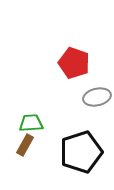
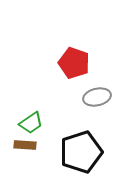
green trapezoid: rotated 150 degrees clockwise
brown rectangle: rotated 65 degrees clockwise
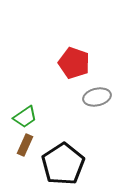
green trapezoid: moved 6 px left, 6 px up
brown rectangle: rotated 70 degrees counterclockwise
black pentagon: moved 18 px left, 12 px down; rotated 15 degrees counterclockwise
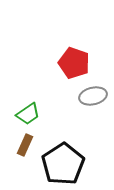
gray ellipse: moved 4 px left, 1 px up
green trapezoid: moved 3 px right, 3 px up
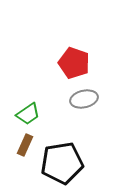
gray ellipse: moved 9 px left, 3 px down
black pentagon: moved 1 px left, 1 px up; rotated 24 degrees clockwise
